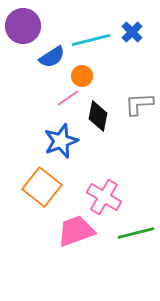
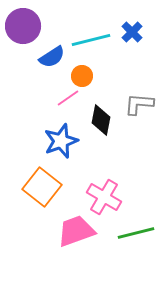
gray L-shape: rotated 8 degrees clockwise
black diamond: moved 3 px right, 4 px down
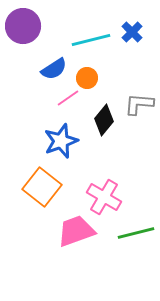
blue semicircle: moved 2 px right, 12 px down
orange circle: moved 5 px right, 2 px down
black diamond: moved 3 px right; rotated 28 degrees clockwise
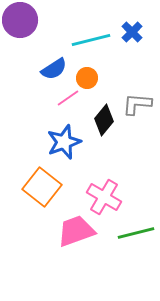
purple circle: moved 3 px left, 6 px up
gray L-shape: moved 2 px left
blue star: moved 3 px right, 1 px down
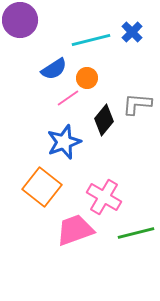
pink trapezoid: moved 1 px left, 1 px up
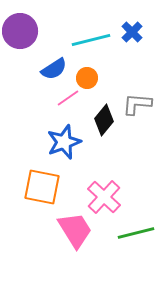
purple circle: moved 11 px down
orange square: rotated 27 degrees counterclockwise
pink cross: rotated 12 degrees clockwise
pink trapezoid: rotated 78 degrees clockwise
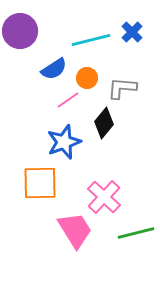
pink line: moved 2 px down
gray L-shape: moved 15 px left, 16 px up
black diamond: moved 3 px down
orange square: moved 2 px left, 4 px up; rotated 12 degrees counterclockwise
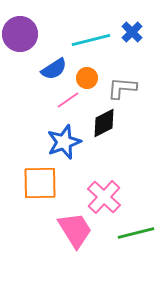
purple circle: moved 3 px down
black diamond: rotated 24 degrees clockwise
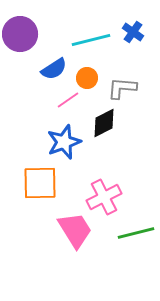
blue cross: moved 1 px right; rotated 10 degrees counterclockwise
pink cross: rotated 20 degrees clockwise
